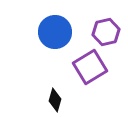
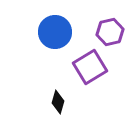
purple hexagon: moved 4 px right
black diamond: moved 3 px right, 2 px down
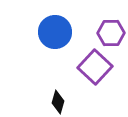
purple hexagon: moved 1 px right, 1 px down; rotated 12 degrees clockwise
purple square: moved 5 px right; rotated 16 degrees counterclockwise
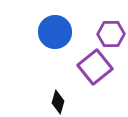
purple hexagon: moved 1 px down
purple square: rotated 8 degrees clockwise
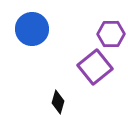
blue circle: moved 23 px left, 3 px up
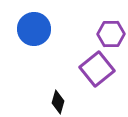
blue circle: moved 2 px right
purple square: moved 2 px right, 2 px down
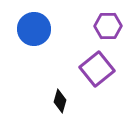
purple hexagon: moved 3 px left, 8 px up
black diamond: moved 2 px right, 1 px up
